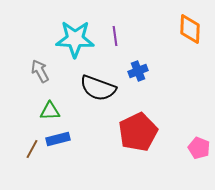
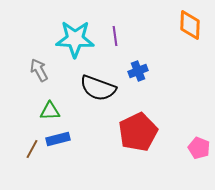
orange diamond: moved 4 px up
gray arrow: moved 1 px left, 1 px up
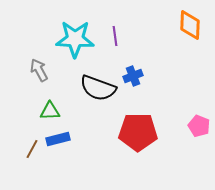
blue cross: moved 5 px left, 5 px down
red pentagon: rotated 27 degrees clockwise
pink pentagon: moved 22 px up
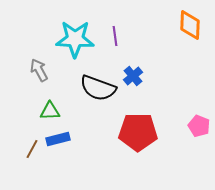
blue cross: rotated 18 degrees counterclockwise
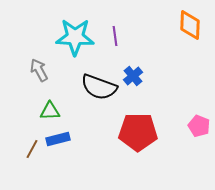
cyan star: moved 2 px up
black semicircle: moved 1 px right, 1 px up
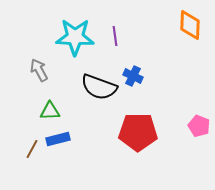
blue cross: rotated 24 degrees counterclockwise
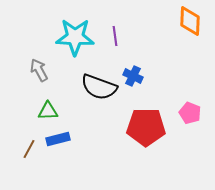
orange diamond: moved 4 px up
green triangle: moved 2 px left
pink pentagon: moved 9 px left, 13 px up
red pentagon: moved 8 px right, 5 px up
brown line: moved 3 px left
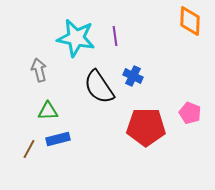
cyan star: moved 1 px right, 1 px down; rotated 9 degrees clockwise
gray arrow: rotated 15 degrees clockwise
black semicircle: rotated 36 degrees clockwise
